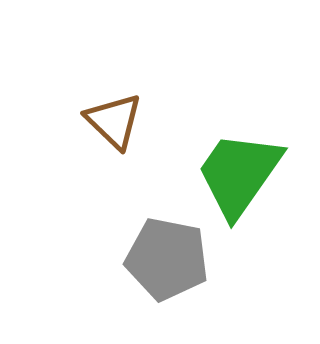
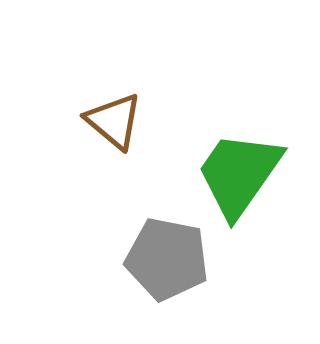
brown triangle: rotated 4 degrees counterclockwise
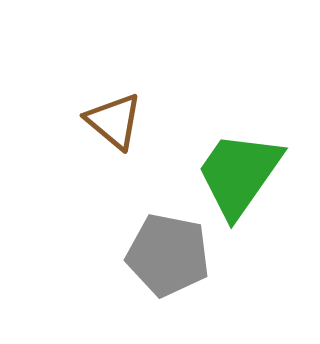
gray pentagon: moved 1 px right, 4 px up
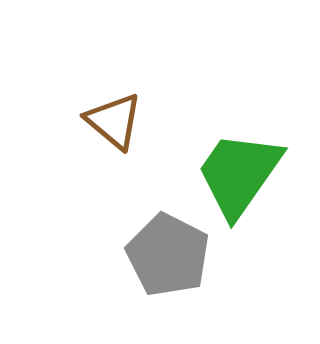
gray pentagon: rotated 16 degrees clockwise
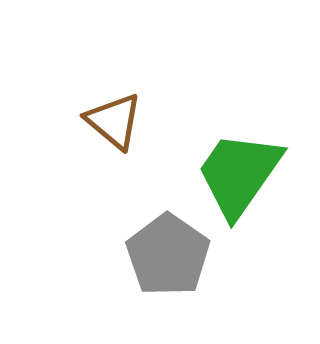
gray pentagon: rotated 8 degrees clockwise
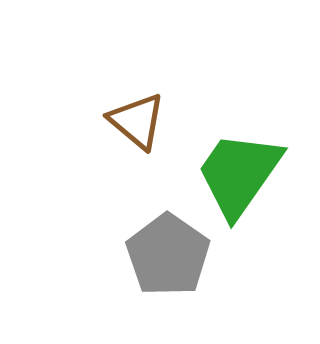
brown triangle: moved 23 px right
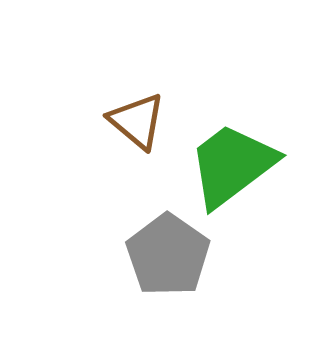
green trapezoid: moved 7 px left, 9 px up; rotated 18 degrees clockwise
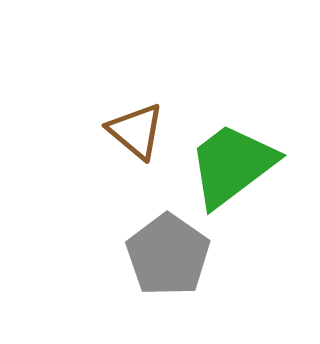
brown triangle: moved 1 px left, 10 px down
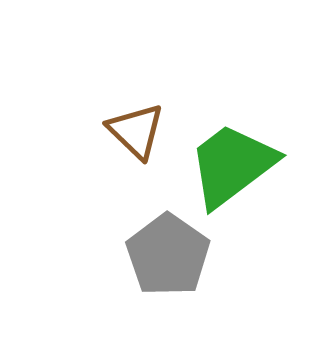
brown triangle: rotated 4 degrees clockwise
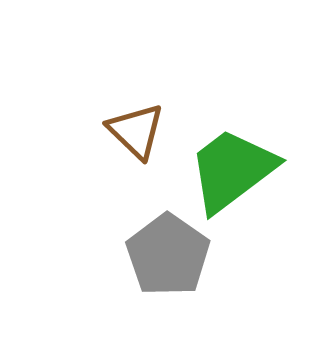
green trapezoid: moved 5 px down
